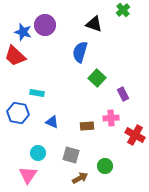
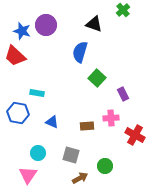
purple circle: moved 1 px right
blue star: moved 1 px left, 1 px up
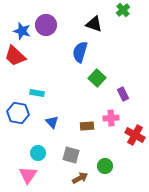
blue triangle: rotated 24 degrees clockwise
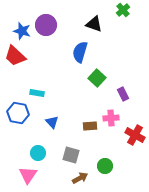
brown rectangle: moved 3 px right
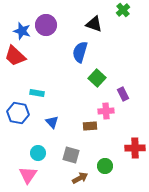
pink cross: moved 5 px left, 7 px up
red cross: moved 13 px down; rotated 30 degrees counterclockwise
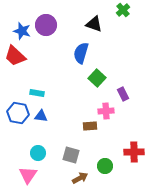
blue semicircle: moved 1 px right, 1 px down
blue triangle: moved 11 px left, 6 px up; rotated 40 degrees counterclockwise
red cross: moved 1 px left, 4 px down
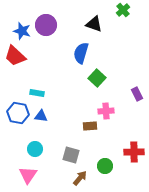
purple rectangle: moved 14 px right
cyan circle: moved 3 px left, 4 px up
brown arrow: rotated 21 degrees counterclockwise
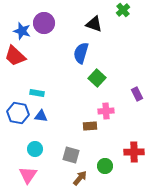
purple circle: moved 2 px left, 2 px up
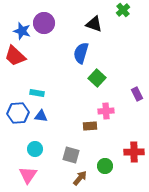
blue hexagon: rotated 15 degrees counterclockwise
